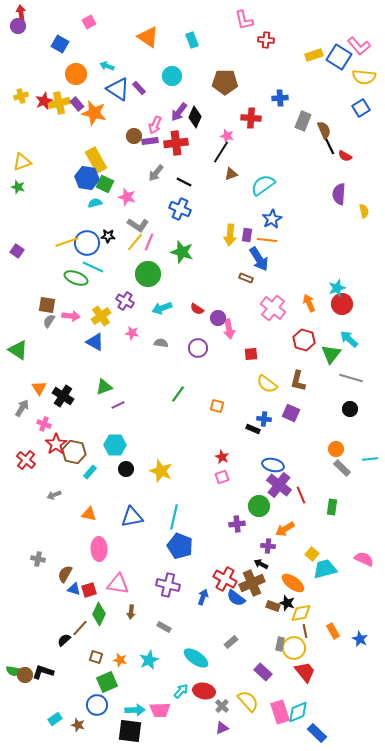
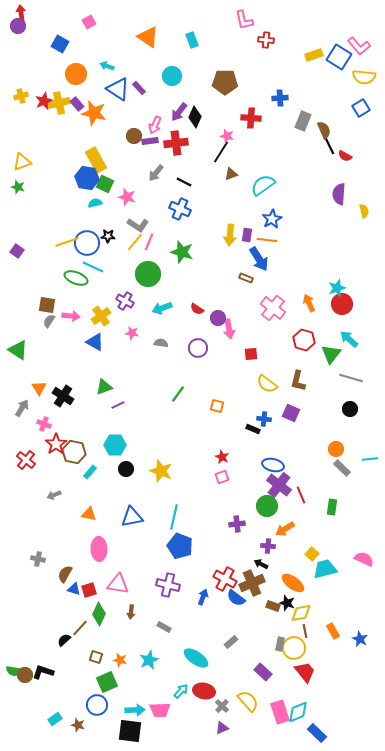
green circle at (259, 506): moved 8 px right
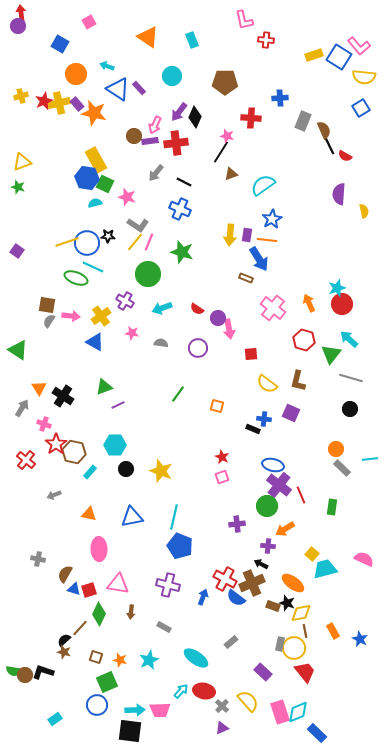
brown star at (78, 725): moved 14 px left, 73 px up
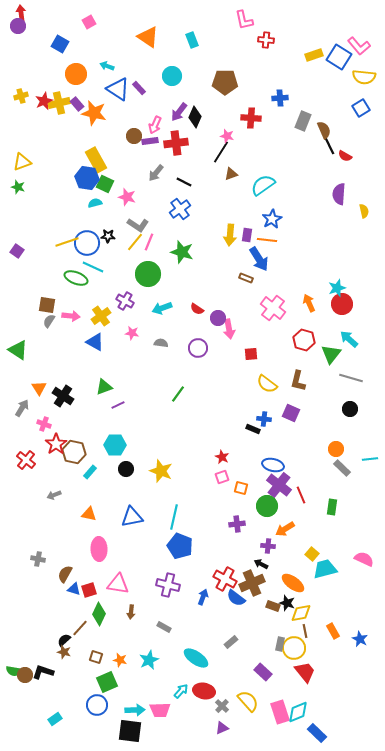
blue cross at (180, 209): rotated 30 degrees clockwise
orange square at (217, 406): moved 24 px right, 82 px down
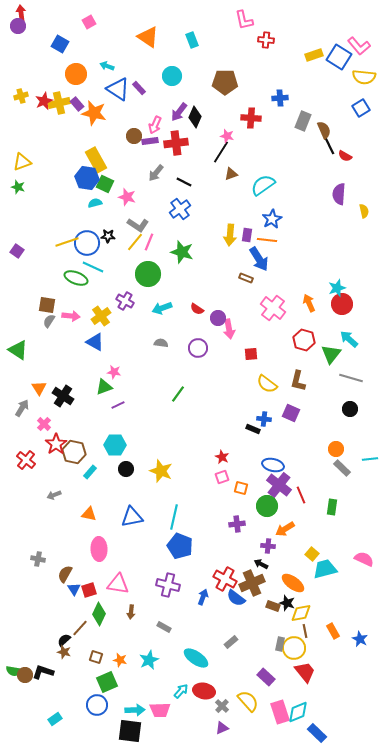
pink star at (132, 333): moved 18 px left, 39 px down
pink cross at (44, 424): rotated 24 degrees clockwise
blue triangle at (74, 589): rotated 40 degrees clockwise
purple rectangle at (263, 672): moved 3 px right, 5 px down
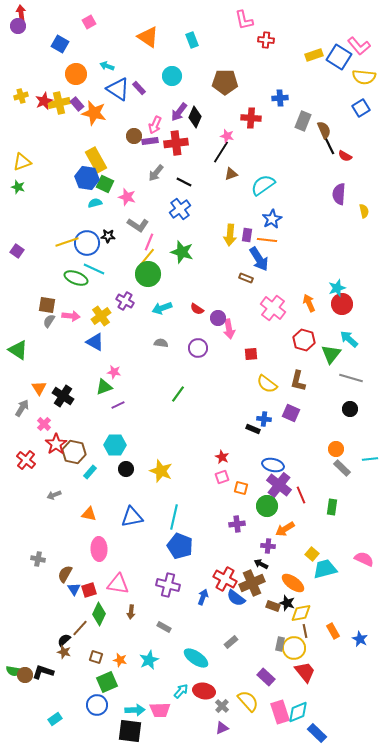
yellow line at (135, 242): moved 12 px right, 15 px down
cyan line at (93, 267): moved 1 px right, 2 px down
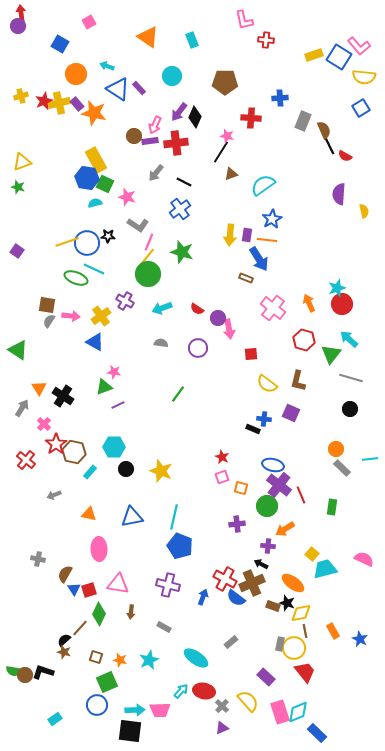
cyan hexagon at (115, 445): moved 1 px left, 2 px down
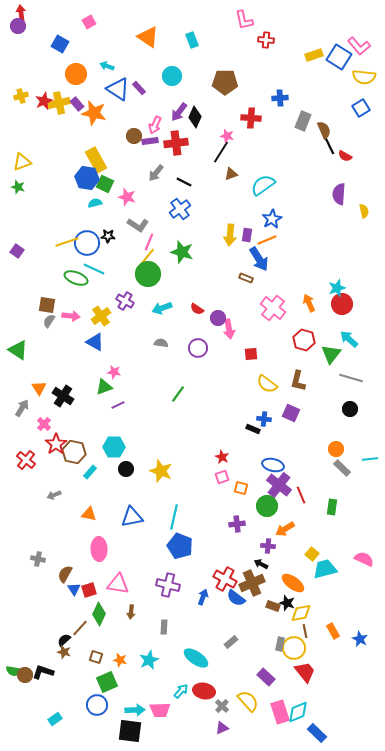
orange line at (267, 240): rotated 30 degrees counterclockwise
gray rectangle at (164, 627): rotated 64 degrees clockwise
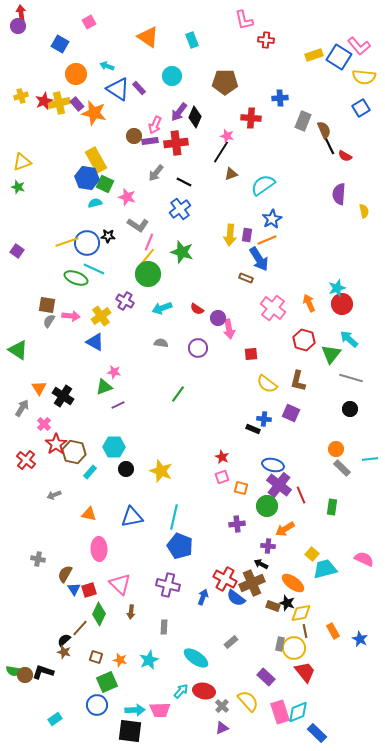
pink triangle at (118, 584): moved 2 px right; rotated 35 degrees clockwise
